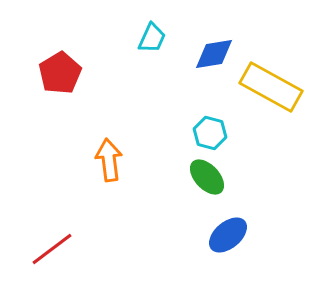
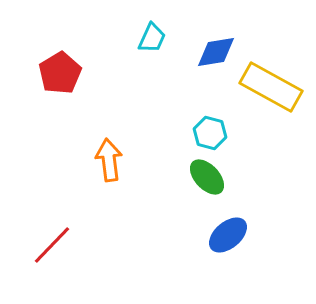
blue diamond: moved 2 px right, 2 px up
red line: moved 4 px up; rotated 9 degrees counterclockwise
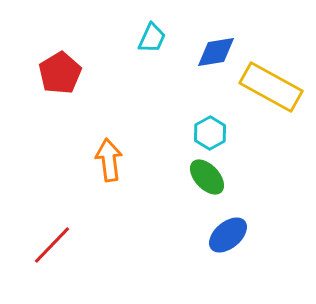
cyan hexagon: rotated 16 degrees clockwise
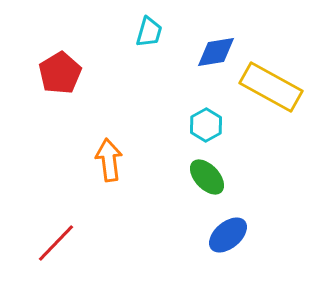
cyan trapezoid: moved 3 px left, 6 px up; rotated 8 degrees counterclockwise
cyan hexagon: moved 4 px left, 8 px up
red line: moved 4 px right, 2 px up
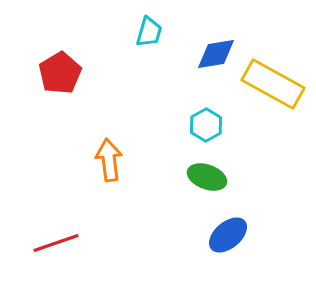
blue diamond: moved 2 px down
yellow rectangle: moved 2 px right, 3 px up
green ellipse: rotated 27 degrees counterclockwise
red line: rotated 27 degrees clockwise
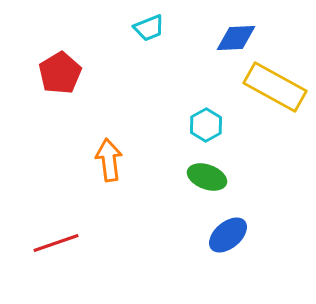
cyan trapezoid: moved 4 px up; rotated 52 degrees clockwise
blue diamond: moved 20 px right, 16 px up; rotated 6 degrees clockwise
yellow rectangle: moved 2 px right, 3 px down
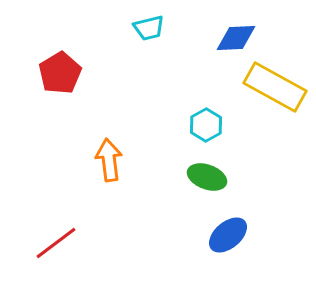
cyan trapezoid: rotated 8 degrees clockwise
red line: rotated 18 degrees counterclockwise
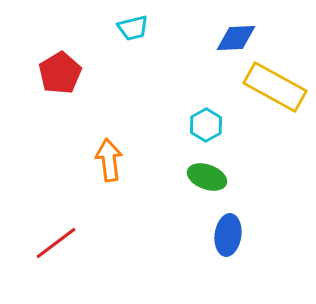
cyan trapezoid: moved 16 px left
blue ellipse: rotated 42 degrees counterclockwise
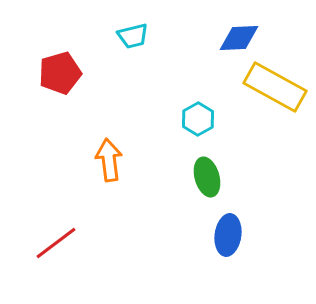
cyan trapezoid: moved 8 px down
blue diamond: moved 3 px right
red pentagon: rotated 15 degrees clockwise
cyan hexagon: moved 8 px left, 6 px up
green ellipse: rotated 54 degrees clockwise
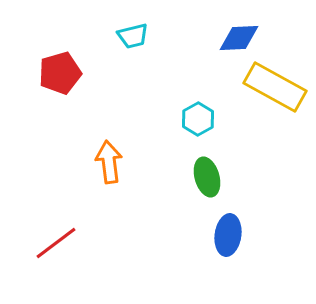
orange arrow: moved 2 px down
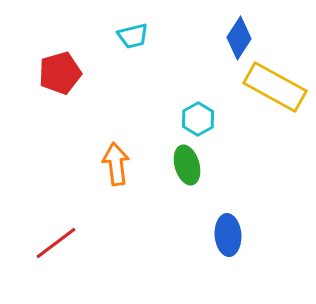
blue diamond: rotated 54 degrees counterclockwise
orange arrow: moved 7 px right, 2 px down
green ellipse: moved 20 px left, 12 px up
blue ellipse: rotated 12 degrees counterclockwise
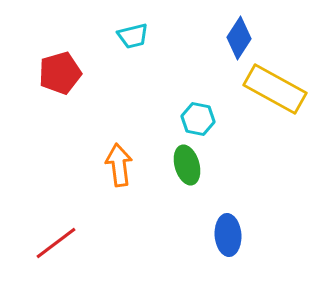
yellow rectangle: moved 2 px down
cyan hexagon: rotated 20 degrees counterclockwise
orange arrow: moved 3 px right, 1 px down
